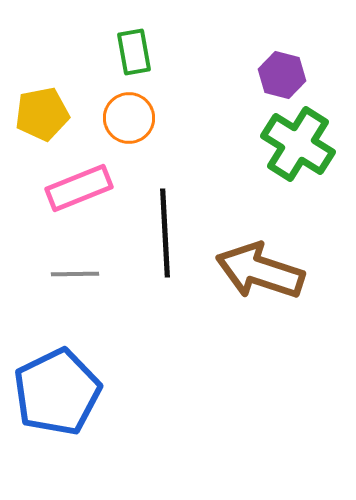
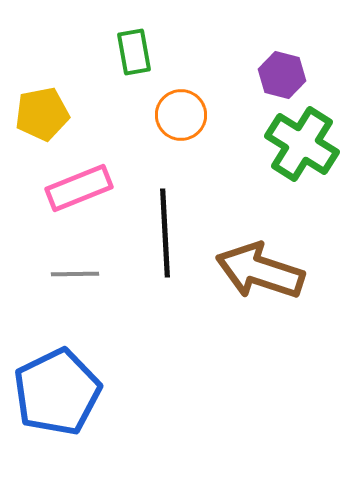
orange circle: moved 52 px right, 3 px up
green cross: moved 4 px right
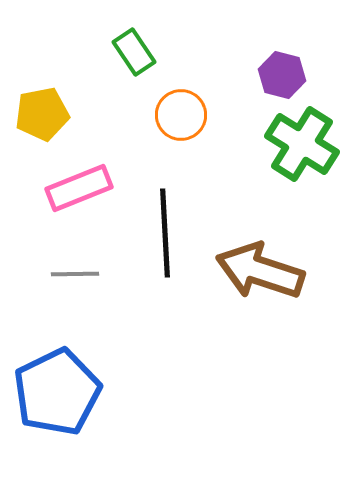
green rectangle: rotated 24 degrees counterclockwise
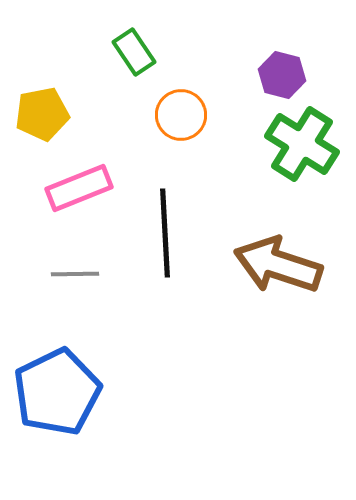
brown arrow: moved 18 px right, 6 px up
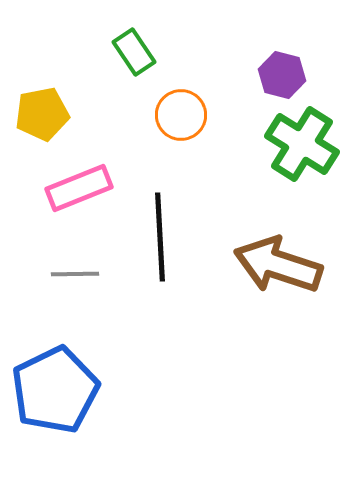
black line: moved 5 px left, 4 px down
blue pentagon: moved 2 px left, 2 px up
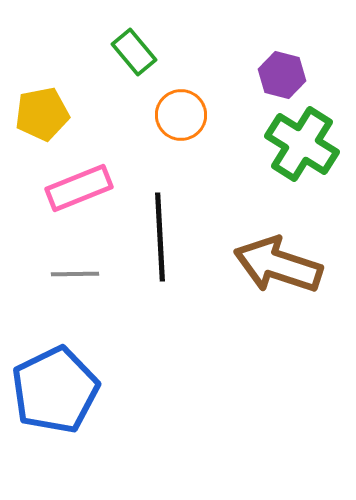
green rectangle: rotated 6 degrees counterclockwise
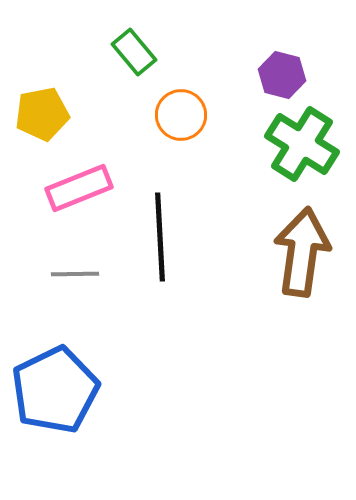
brown arrow: moved 24 px right, 13 px up; rotated 80 degrees clockwise
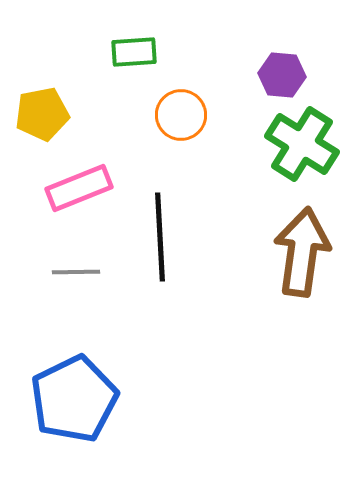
green rectangle: rotated 54 degrees counterclockwise
purple hexagon: rotated 9 degrees counterclockwise
gray line: moved 1 px right, 2 px up
blue pentagon: moved 19 px right, 9 px down
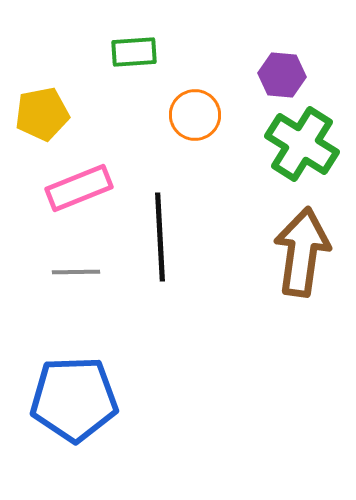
orange circle: moved 14 px right
blue pentagon: rotated 24 degrees clockwise
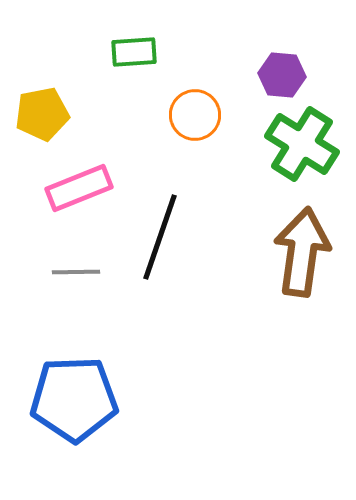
black line: rotated 22 degrees clockwise
